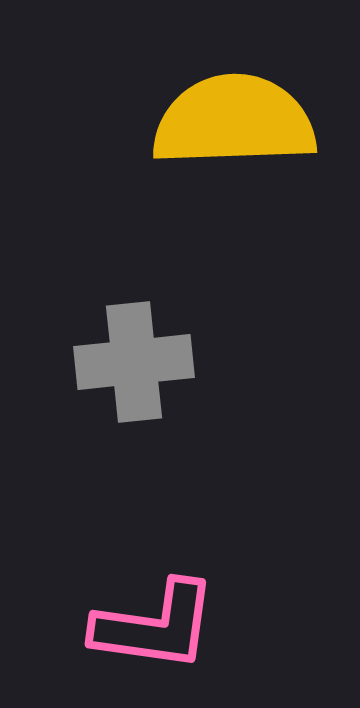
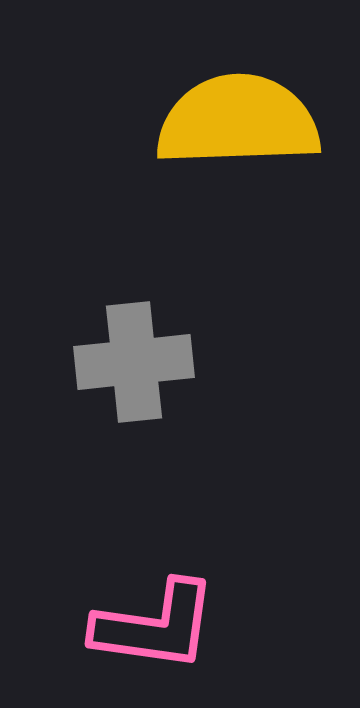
yellow semicircle: moved 4 px right
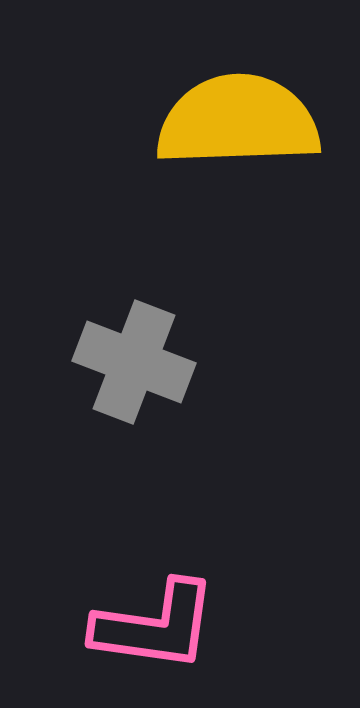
gray cross: rotated 27 degrees clockwise
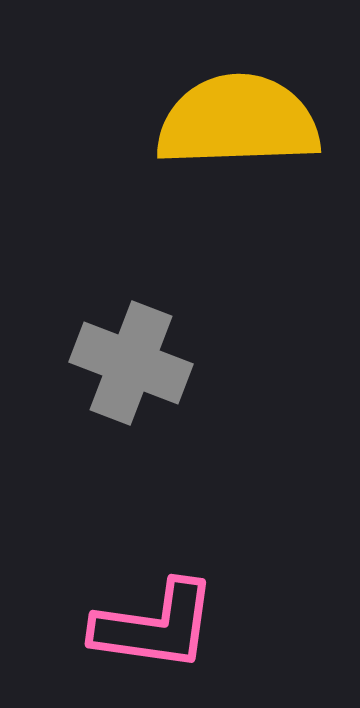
gray cross: moved 3 px left, 1 px down
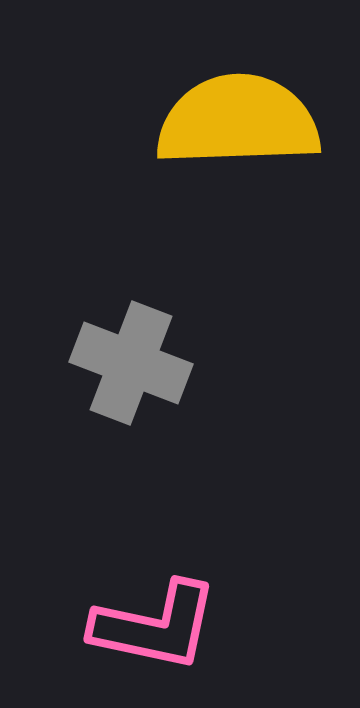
pink L-shape: rotated 4 degrees clockwise
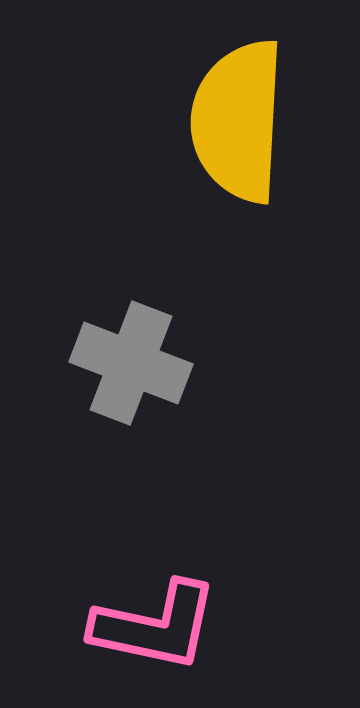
yellow semicircle: rotated 85 degrees counterclockwise
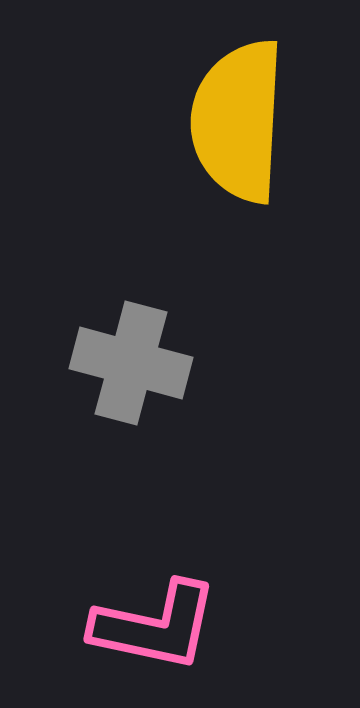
gray cross: rotated 6 degrees counterclockwise
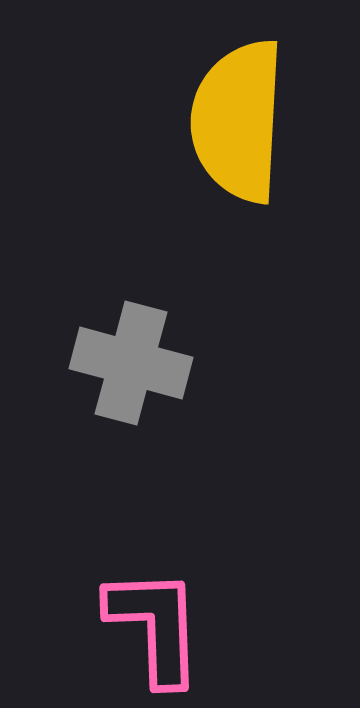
pink L-shape: rotated 104 degrees counterclockwise
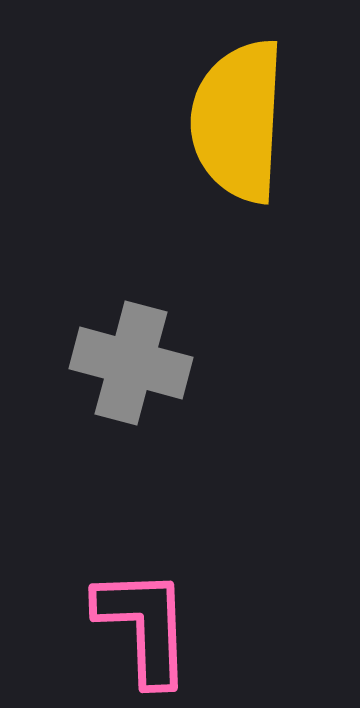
pink L-shape: moved 11 px left
